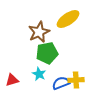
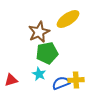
red triangle: moved 1 px left
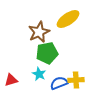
blue semicircle: moved 2 px left
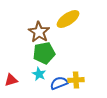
brown star: rotated 15 degrees counterclockwise
green pentagon: moved 3 px left
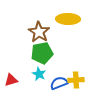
yellow ellipse: rotated 35 degrees clockwise
green pentagon: moved 2 px left
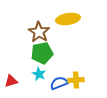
yellow ellipse: rotated 10 degrees counterclockwise
red triangle: moved 1 px down
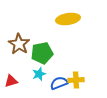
brown star: moved 20 px left, 12 px down
cyan star: rotated 24 degrees clockwise
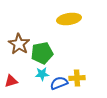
yellow ellipse: moved 1 px right
cyan star: moved 3 px right; rotated 16 degrees clockwise
yellow cross: moved 1 px right, 2 px up
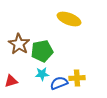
yellow ellipse: rotated 30 degrees clockwise
green pentagon: moved 2 px up
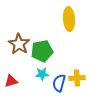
yellow ellipse: rotated 65 degrees clockwise
blue semicircle: rotated 54 degrees counterclockwise
